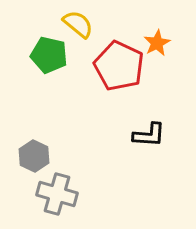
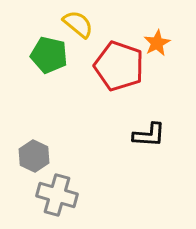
red pentagon: rotated 6 degrees counterclockwise
gray cross: moved 1 px down
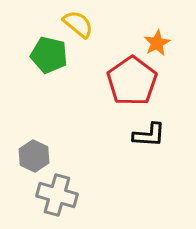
red pentagon: moved 13 px right, 15 px down; rotated 18 degrees clockwise
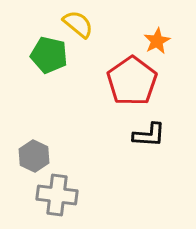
orange star: moved 2 px up
gray cross: rotated 9 degrees counterclockwise
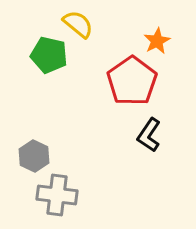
black L-shape: rotated 120 degrees clockwise
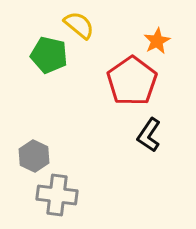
yellow semicircle: moved 1 px right, 1 px down
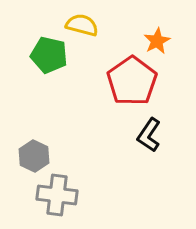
yellow semicircle: moved 3 px right; rotated 24 degrees counterclockwise
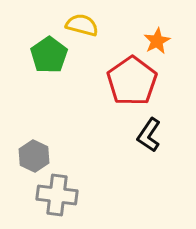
green pentagon: rotated 24 degrees clockwise
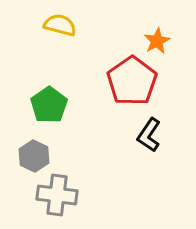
yellow semicircle: moved 22 px left
green pentagon: moved 50 px down
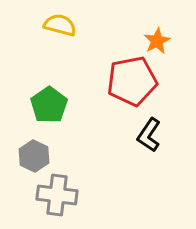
red pentagon: rotated 24 degrees clockwise
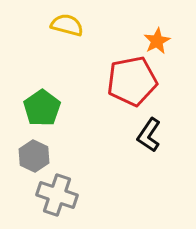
yellow semicircle: moved 7 px right
green pentagon: moved 7 px left, 3 px down
gray cross: rotated 12 degrees clockwise
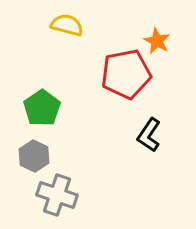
orange star: rotated 16 degrees counterclockwise
red pentagon: moved 6 px left, 7 px up
